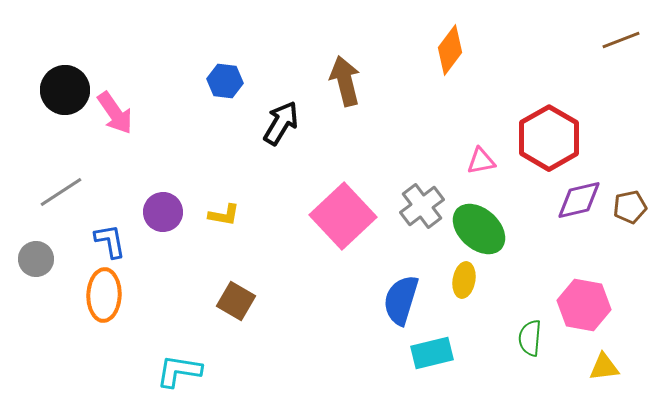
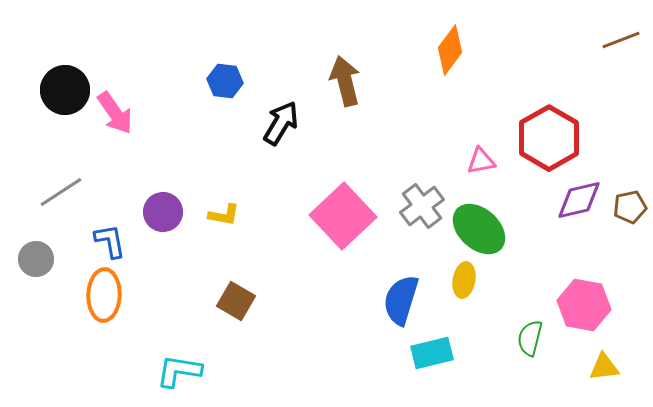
green semicircle: rotated 9 degrees clockwise
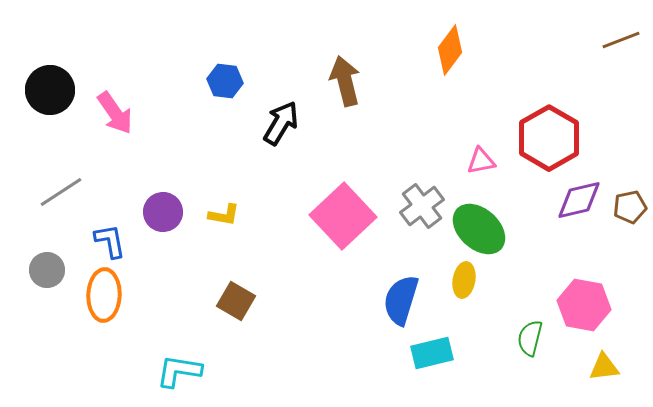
black circle: moved 15 px left
gray circle: moved 11 px right, 11 px down
